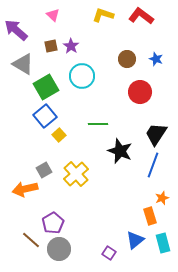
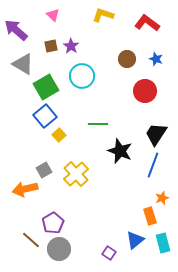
red L-shape: moved 6 px right, 7 px down
red circle: moved 5 px right, 1 px up
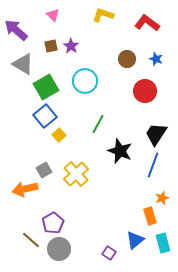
cyan circle: moved 3 px right, 5 px down
green line: rotated 60 degrees counterclockwise
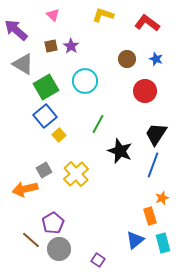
purple square: moved 11 px left, 7 px down
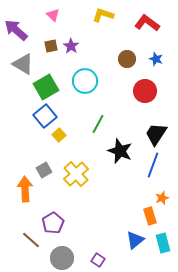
orange arrow: rotated 100 degrees clockwise
gray circle: moved 3 px right, 9 px down
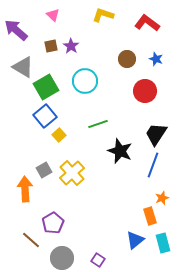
gray triangle: moved 3 px down
green line: rotated 42 degrees clockwise
yellow cross: moved 4 px left, 1 px up
